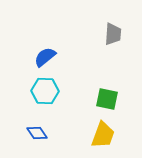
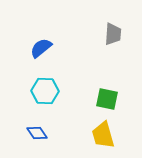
blue semicircle: moved 4 px left, 9 px up
yellow trapezoid: rotated 144 degrees clockwise
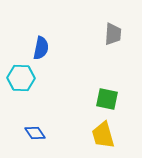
blue semicircle: rotated 140 degrees clockwise
cyan hexagon: moved 24 px left, 13 px up
blue diamond: moved 2 px left
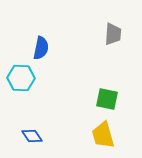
blue diamond: moved 3 px left, 3 px down
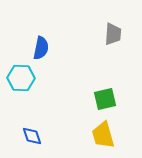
green square: moved 2 px left; rotated 25 degrees counterclockwise
blue diamond: rotated 15 degrees clockwise
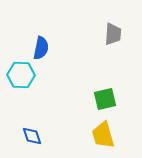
cyan hexagon: moved 3 px up
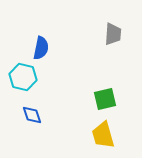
cyan hexagon: moved 2 px right, 2 px down; rotated 12 degrees clockwise
blue diamond: moved 21 px up
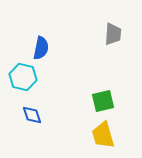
green square: moved 2 px left, 2 px down
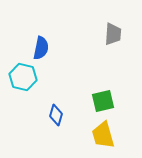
blue diamond: moved 24 px right; rotated 35 degrees clockwise
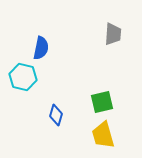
green square: moved 1 px left, 1 px down
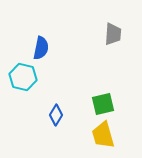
green square: moved 1 px right, 2 px down
blue diamond: rotated 15 degrees clockwise
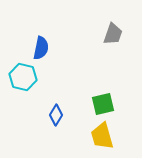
gray trapezoid: rotated 15 degrees clockwise
yellow trapezoid: moved 1 px left, 1 px down
